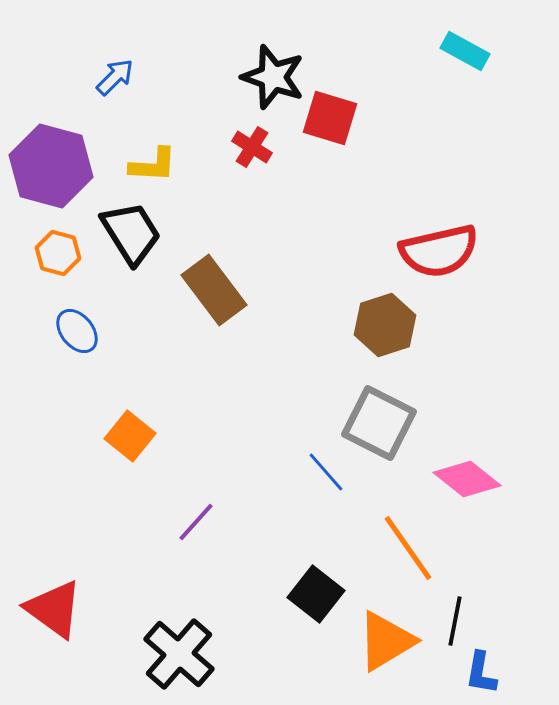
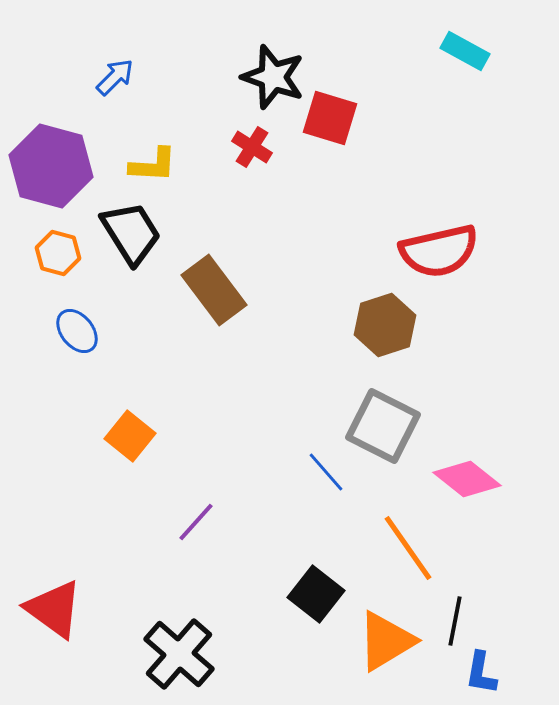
gray square: moved 4 px right, 3 px down
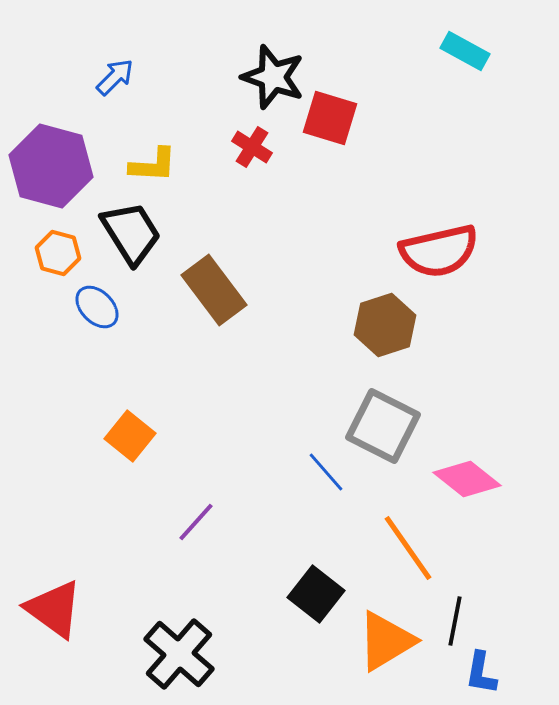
blue ellipse: moved 20 px right, 24 px up; rotated 6 degrees counterclockwise
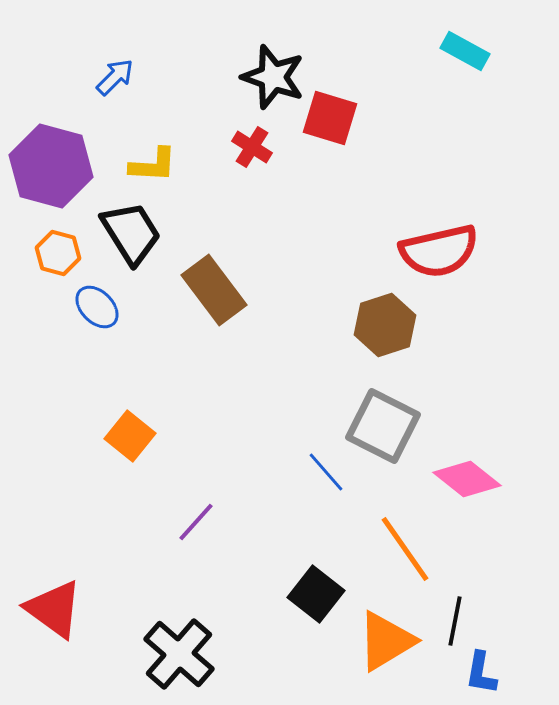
orange line: moved 3 px left, 1 px down
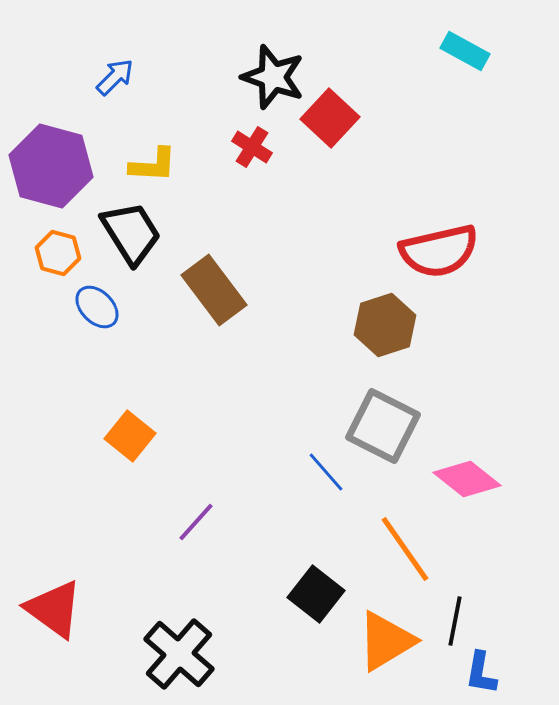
red square: rotated 26 degrees clockwise
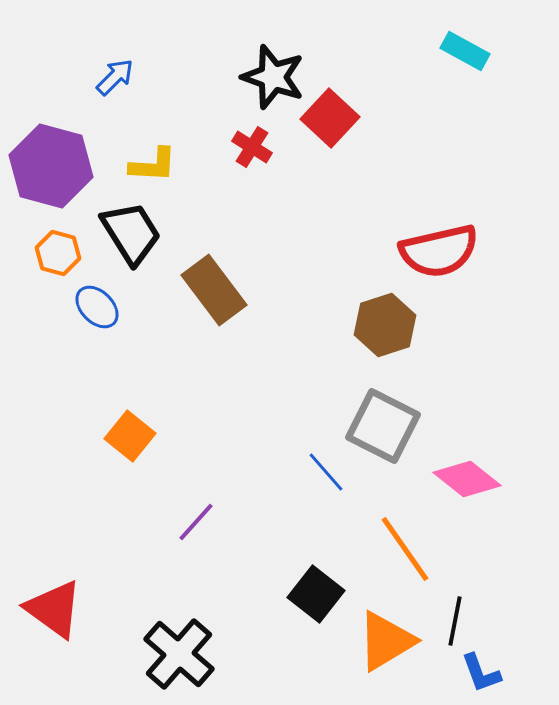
blue L-shape: rotated 30 degrees counterclockwise
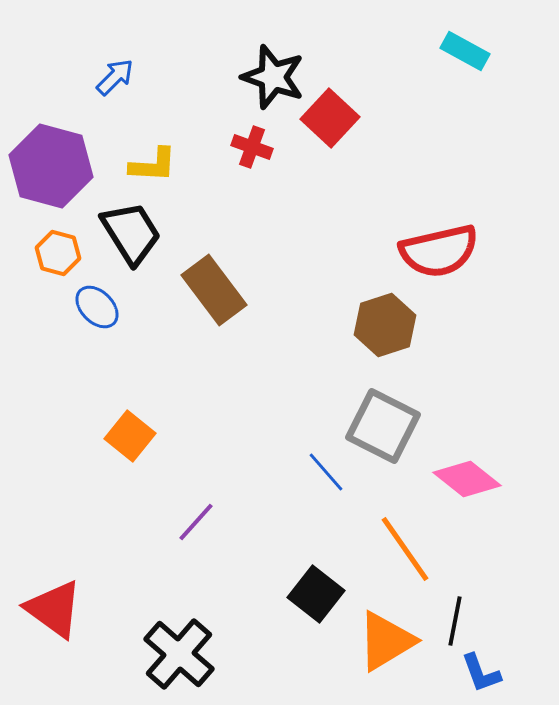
red cross: rotated 12 degrees counterclockwise
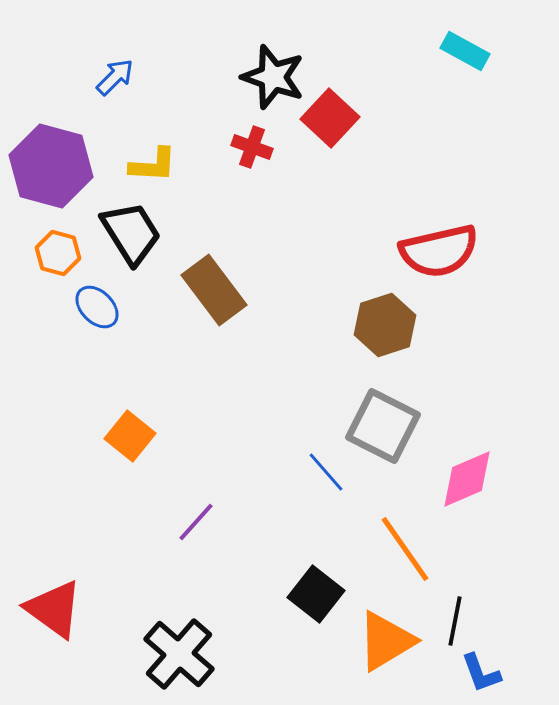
pink diamond: rotated 62 degrees counterclockwise
